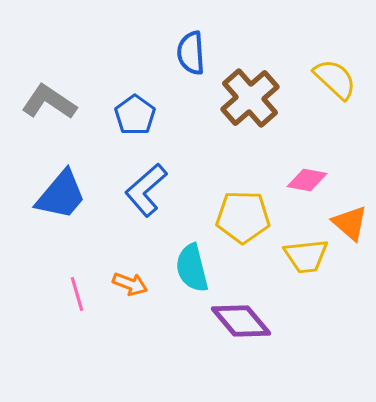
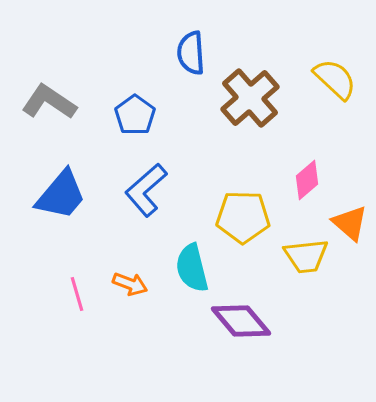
pink diamond: rotated 51 degrees counterclockwise
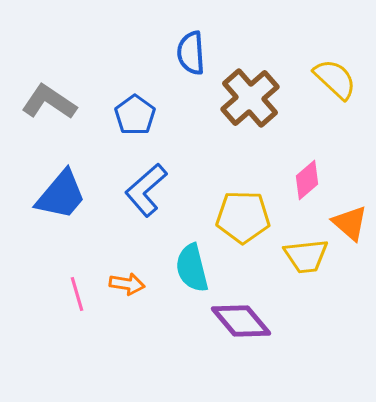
orange arrow: moved 3 px left; rotated 12 degrees counterclockwise
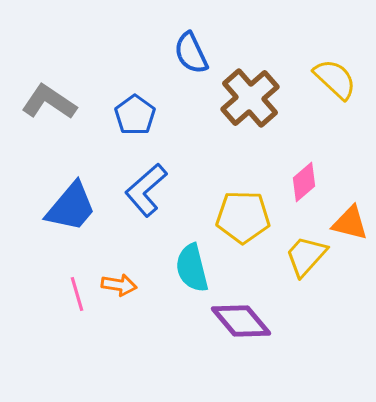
blue semicircle: rotated 21 degrees counterclockwise
pink diamond: moved 3 px left, 2 px down
blue trapezoid: moved 10 px right, 12 px down
orange triangle: rotated 27 degrees counterclockwise
yellow trapezoid: rotated 138 degrees clockwise
orange arrow: moved 8 px left, 1 px down
